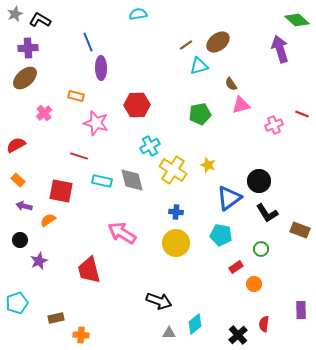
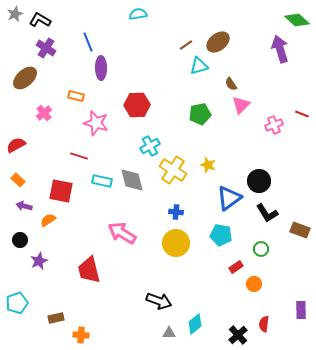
purple cross at (28, 48): moved 18 px right; rotated 36 degrees clockwise
pink triangle at (241, 105): rotated 30 degrees counterclockwise
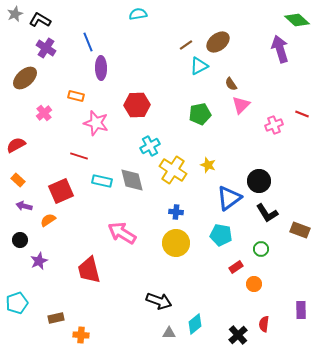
cyan triangle at (199, 66): rotated 12 degrees counterclockwise
red square at (61, 191): rotated 35 degrees counterclockwise
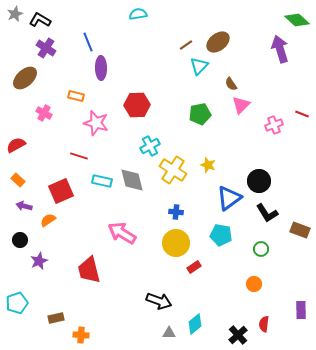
cyan triangle at (199, 66): rotated 18 degrees counterclockwise
pink cross at (44, 113): rotated 21 degrees counterclockwise
red rectangle at (236, 267): moved 42 px left
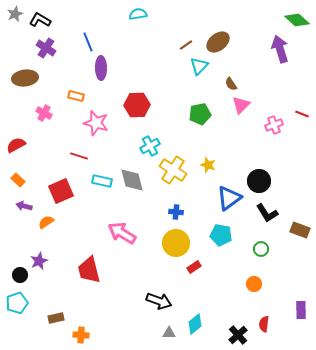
brown ellipse at (25, 78): rotated 35 degrees clockwise
orange semicircle at (48, 220): moved 2 px left, 2 px down
black circle at (20, 240): moved 35 px down
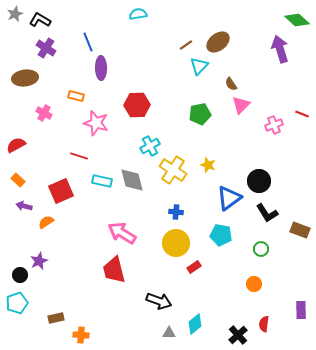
red trapezoid at (89, 270): moved 25 px right
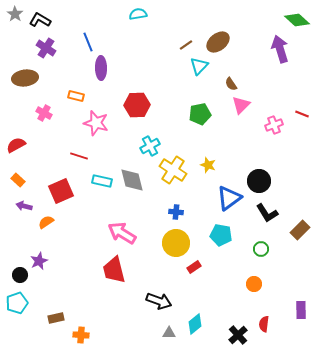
gray star at (15, 14): rotated 14 degrees counterclockwise
brown rectangle at (300, 230): rotated 66 degrees counterclockwise
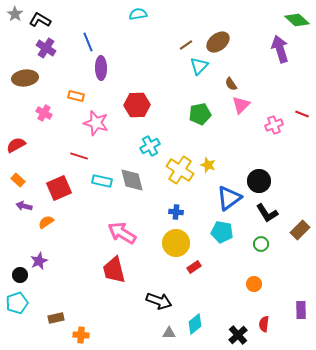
yellow cross at (173, 170): moved 7 px right
red square at (61, 191): moved 2 px left, 3 px up
cyan pentagon at (221, 235): moved 1 px right, 3 px up
green circle at (261, 249): moved 5 px up
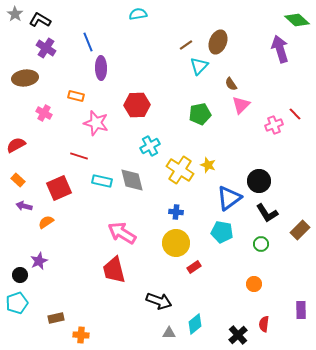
brown ellipse at (218, 42): rotated 30 degrees counterclockwise
red line at (302, 114): moved 7 px left; rotated 24 degrees clockwise
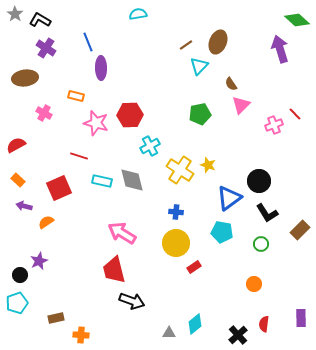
red hexagon at (137, 105): moved 7 px left, 10 px down
black arrow at (159, 301): moved 27 px left
purple rectangle at (301, 310): moved 8 px down
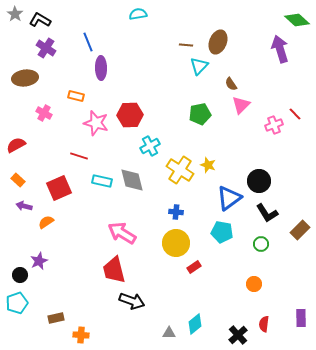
brown line at (186, 45): rotated 40 degrees clockwise
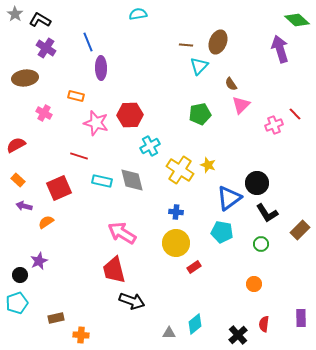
black circle at (259, 181): moved 2 px left, 2 px down
